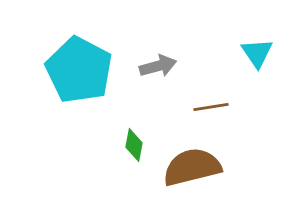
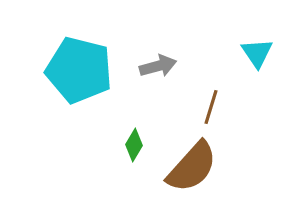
cyan pentagon: rotated 14 degrees counterclockwise
brown line: rotated 64 degrees counterclockwise
green diamond: rotated 20 degrees clockwise
brown semicircle: rotated 146 degrees clockwise
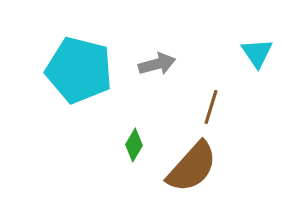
gray arrow: moved 1 px left, 2 px up
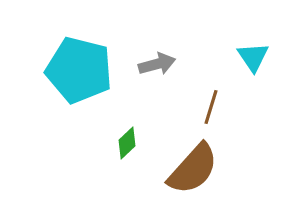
cyan triangle: moved 4 px left, 4 px down
green diamond: moved 7 px left, 2 px up; rotated 16 degrees clockwise
brown semicircle: moved 1 px right, 2 px down
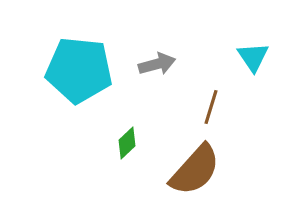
cyan pentagon: rotated 8 degrees counterclockwise
brown semicircle: moved 2 px right, 1 px down
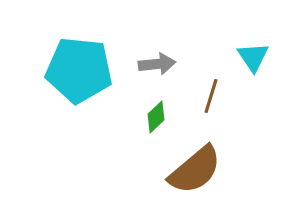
gray arrow: rotated 9 degrees clockwise
brown line: moved 11 px up
green diamond: moved 29 px right, 26 px up
brown semicircle: rotated 8 degrees clockwise
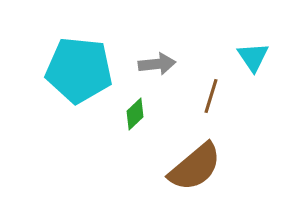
green diamond: moved 21 px left, 3 px up
brown semicircle: moved 3 px up
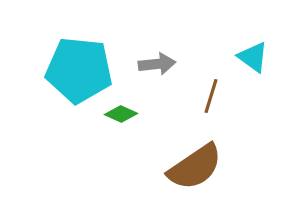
cyan triangle: rotated 20 degrees counterclockwise
green diamond: moved 14 px left; rotated 68 degrees clockwise
brown semicircle: rotated 6 degrees clockwise
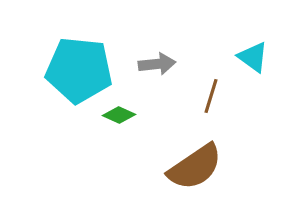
green diamond: moved 2 px left, 1 px down
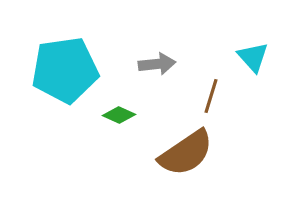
cyan triangle: rotated 12 degrees clockwise
cyan pentagon: moved 14 px left; rotated 14 degrees counterclockwise
brown semicircle: moved 9 px left, 14 px up
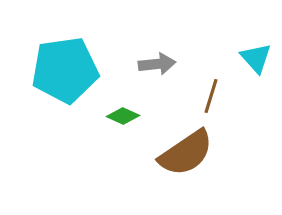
cyan triangle: moved 3 px right, 1 px down
green diamond: moved 4 px right, 1 px down
